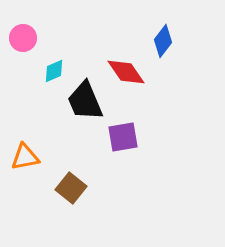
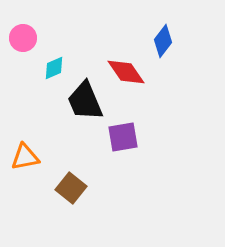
cyan diamond: moved 3 px up
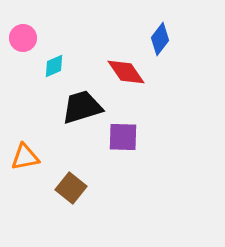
blue diamond: moved 3 px left, 2 px up
cyan diamond: moved 2 px up
black trapezoid: moved 3 px left, 6 px down; rotated 96 degrees clockwise
purple square: rotated 12 degrees clockwise
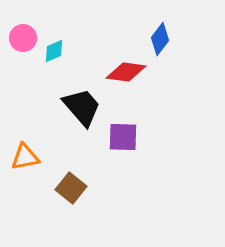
cyan diamond: moved 15 px up
red diamond: rotated 48 degrees counterclockwise
black trapezoid: rotated 66 degrees clockwise
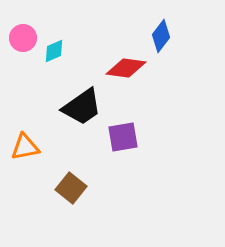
blue diamond: moved 1 px right, 3 px up
red diamond: moved 4 px up
black trapezoid: rotated 96 degrees clockwise
purple square: rotated 12 degrees counterclockwise
orange triangle: moved 10 px up
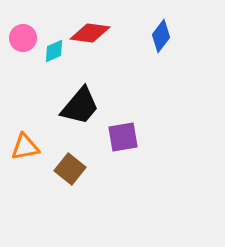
red diamond: moved 36 px left, 35 px up
black trapezoid: moved 2 px left, 1 px up; rotated 15 degrees counterclockwise
brown square: moved 1 px left, 19 px up
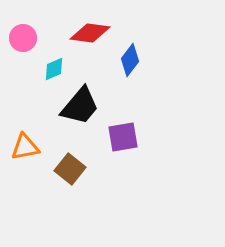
blue diamond: moved 31 px left, 24 px down
cyan diamond: moved 18 px down
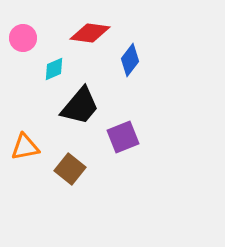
purple square: rotated 12 degrees counterclockwise
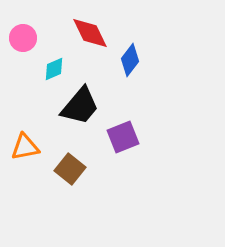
red diamond: rotated 57 degrees clockwise
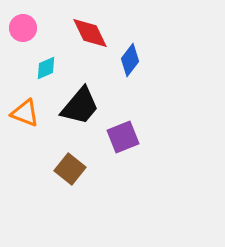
pink circle: moved 10 px up
cyan diamond: moved 8 px left, 1 px up
orange triangle: moved 34 px up; rotated 32 degrees clockwise
